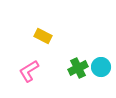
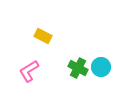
green cross: rotated 36 degrees counterclockwise
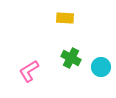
yellow rectangle: moved 22 px right, 18 px up; rotated 24 degrees counterclockwise
green cross: moved 7 px left, 10 px up
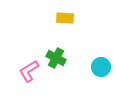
green cross: moved 15 px left
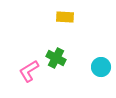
yellow rectangle: moved 1 px up
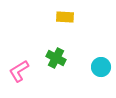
pink L-shape: moved 10 px left
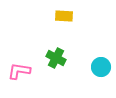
yellow rectangle: moved 1 px left, 1 px up
pink L-shape: rotated 40 degrees clockwise
